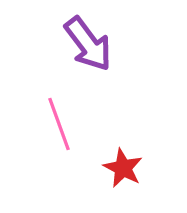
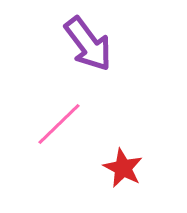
pink line: rotated 66 degrees clockwise
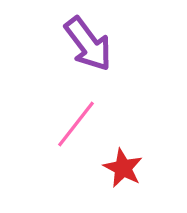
pink line: moved 17 px right; rotated 8 degrees counterclockwise
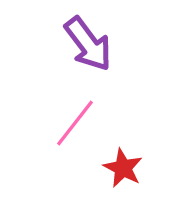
pink line: moved 1 px left, 1 px up
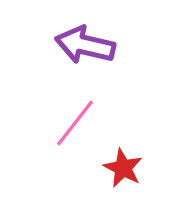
purple arrow: moved 3 px left, 1 px down; rotated 140 degrees clockwise
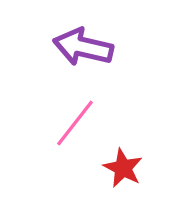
purple arrow: moved 2 px left, 2 px down
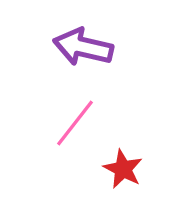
red star: moved 1 px down
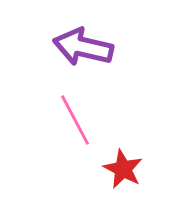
pink line: moved 3 px up; rotated 66 degrees counterclockwise
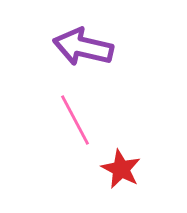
red star: moved 2 px left
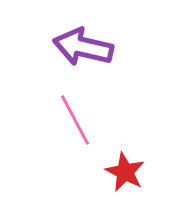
red star: moved 4 px right, 3 px down
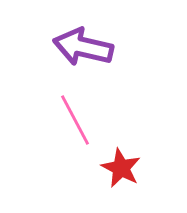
red star: moved 4 px left, 4 px up
